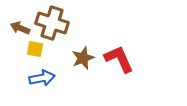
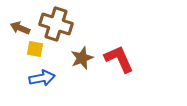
brown cross: moved 4 px right, 1 px down
brown star: moved 1 px left
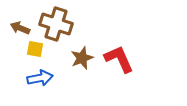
blue arrow: moved 2 px left
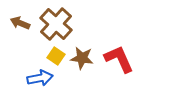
brown cross: rotated 24 degrees clockwise
brown arrow: moved 5 px up
yellow square: moved 21 px right, 7 px down; rotated 24 degrees clockwise
brown star: rotated 30 degrees clockwise
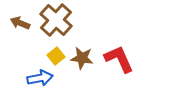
brown cross: moved 4 px up
yellow square: rotated 18 degrees clockwise
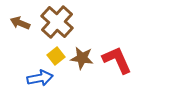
brown cross: moved 1 px right, 2 px down
red L-shape: moved 2 px left, 1 px down
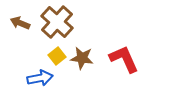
yellow square: moved 1 px right
red L-shape: moved 7 px right, 1 px up
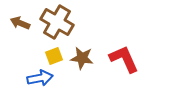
brown cross: rotated 12 degrees counterclockwise
yellow square: moved 3 px left; rotated 18 degrees clockwise
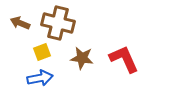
brown cross: moved 1 px right, 1 px down; rotated 16 degrees counterclockwise
yellow square: moved 12 px left, 4 px up
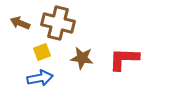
red L-shape: rotated 64 degrees counterclockwise
